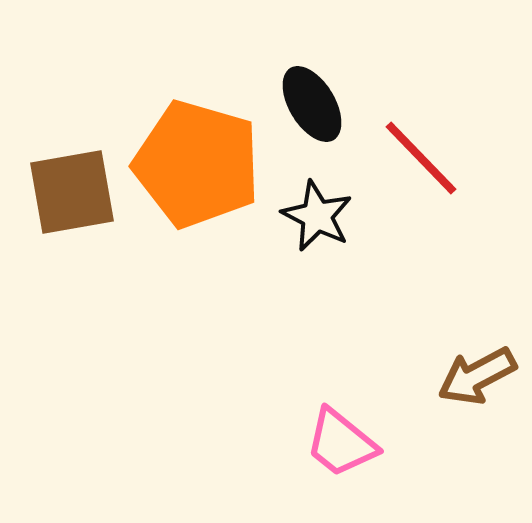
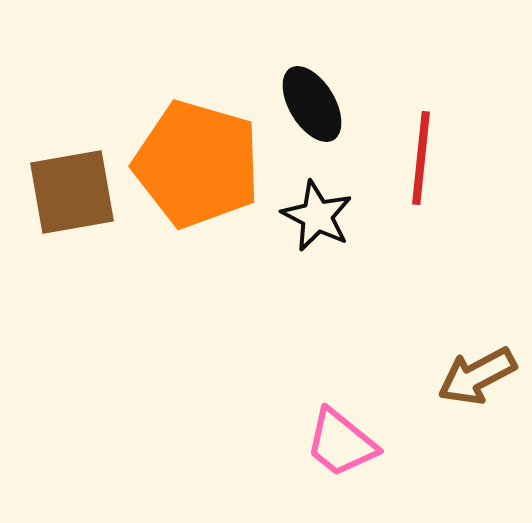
red line: rotated 50 degrees clockwise
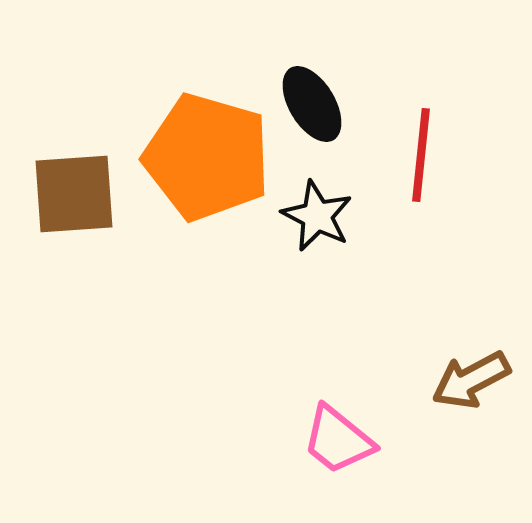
red line: moved 3 px up
orange pentagon: moved 10 px right, 7 px up
brown square: moved 2 px right, 2 px down; rotated 6 degrees clockwise
brown arrow: moved 6 px left, 4 px down
pink trapezoid: moved 3 px left, 3 px up
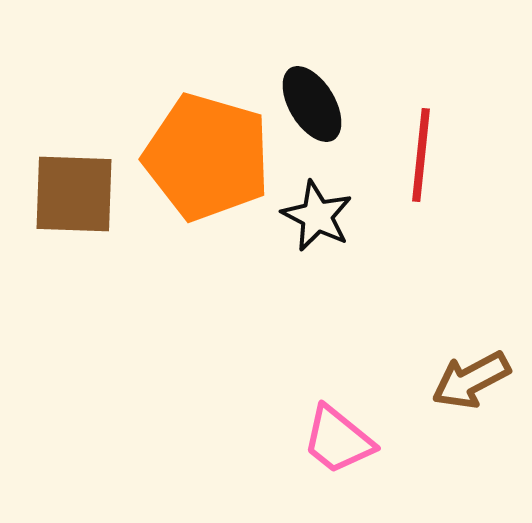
brown square: rotated 6 degrees clockwise
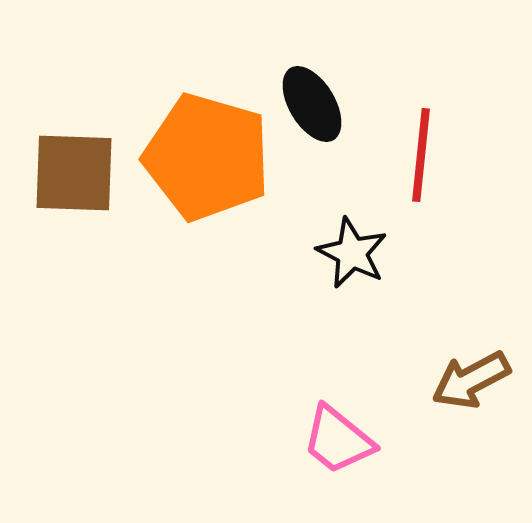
brown square: moved 21 px up
black star: moved 35 px right, 37 px down
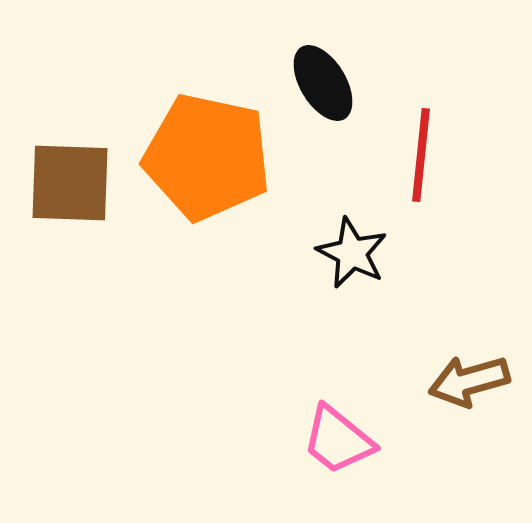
black ellipse: moved 11 px right, 21 px up
orange pentagon: rotated 4 degrees counterclockwise
brown square: moved 4 px left, 10 px down
brown arrow: moved 2 px left, 1 px down; rotated 12 degrees clockwise
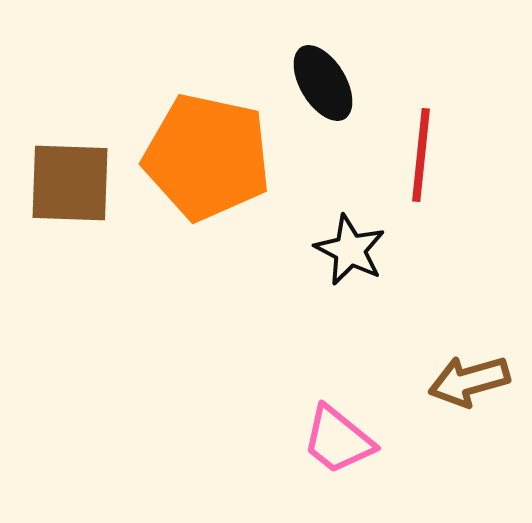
black star: moved 2 px left, 3 px up
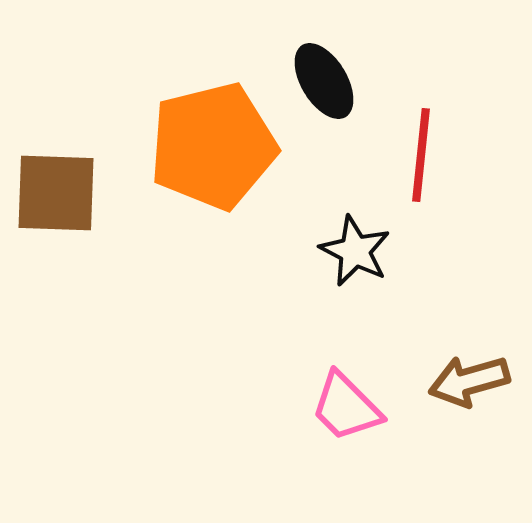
black ellipse: moved 1 px right, 2 px up
orange pentagon: moved 6 px right, 11 px up; rotated 26 degrees counterclockwise
brown square: moved 14 px left, 10 px down
black star: moved 5 px right, 1 px down
pink trapezoid: moved 8 px right, 33 px up; rotated 6 degrees clockwise
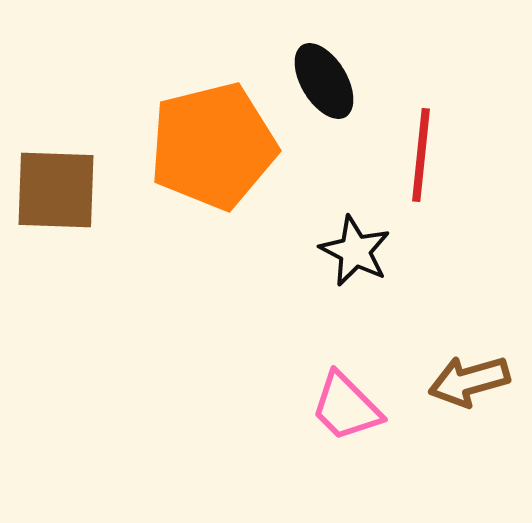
brown square: moved 3 px up
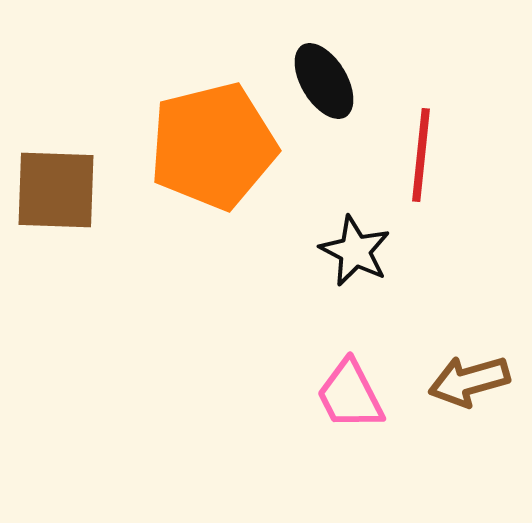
pink trapezoid: moved 4 px right, 12 px up; rotated 18 degrees clockwise
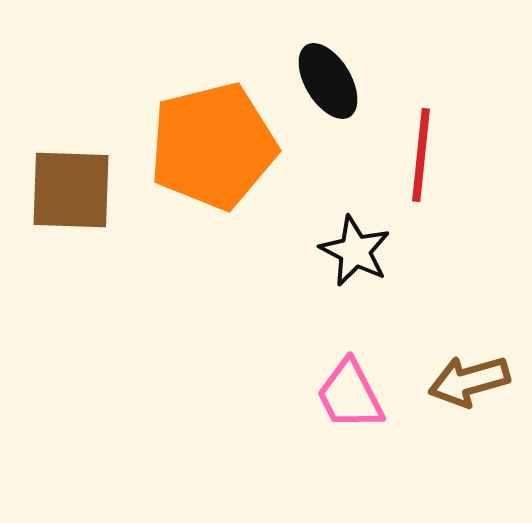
black ellipse: moved 4 px right
brown square: moved 15 px right
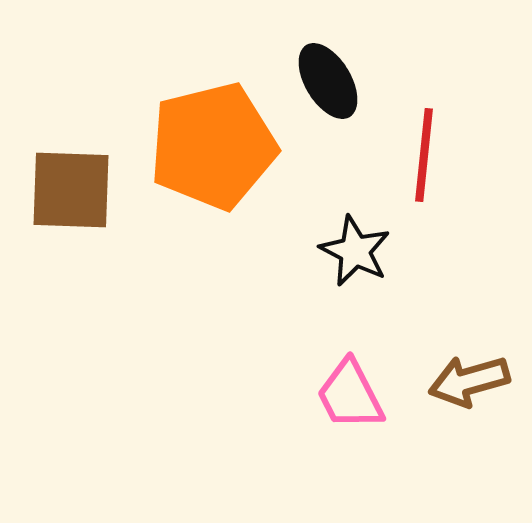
red line: moved 3 px right
